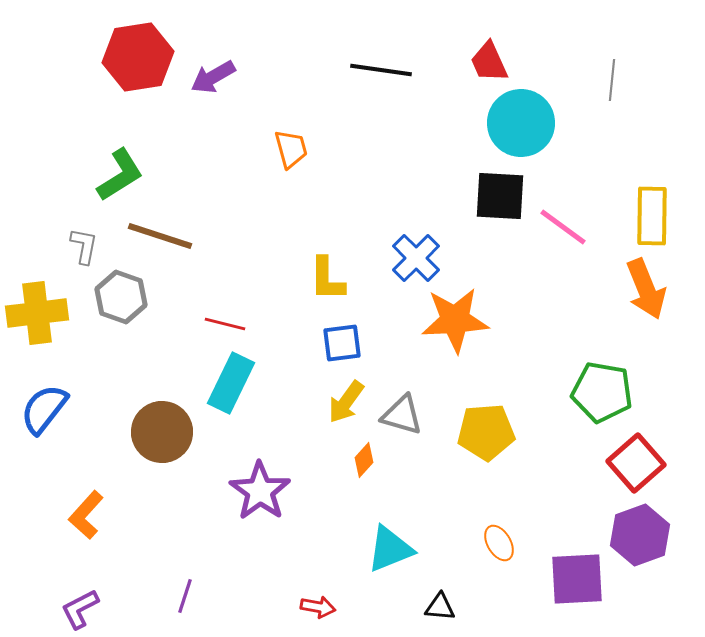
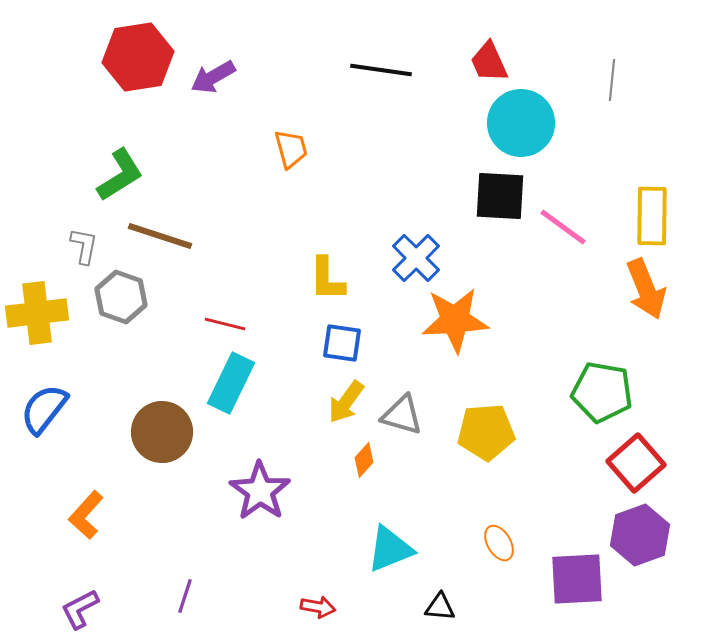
blue square: rotated 15 degrees clockwise
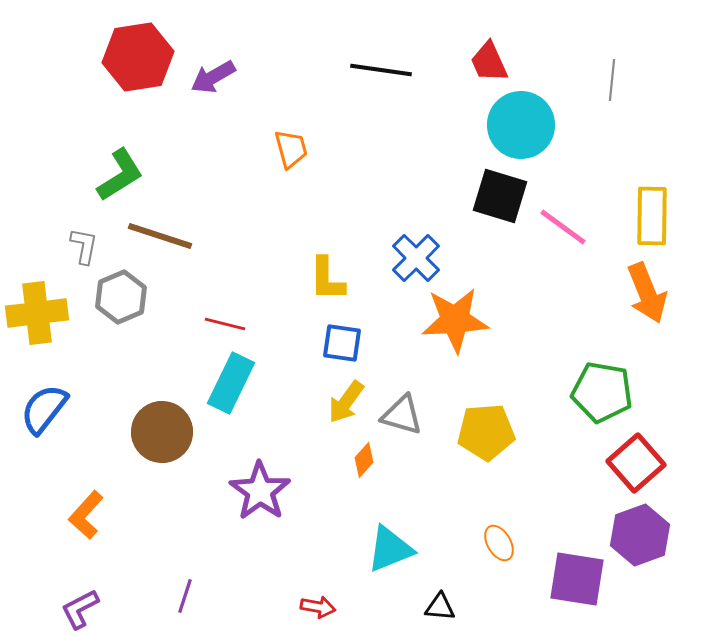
cyan circle: moved 2 px down
black square: rotated 14 degrees clockwise
orange arrow: moved 1 px right, 4 px down
gray hexagon: rotated 18 degrees clockwise
purple square: rotated 12 degrees clockwise
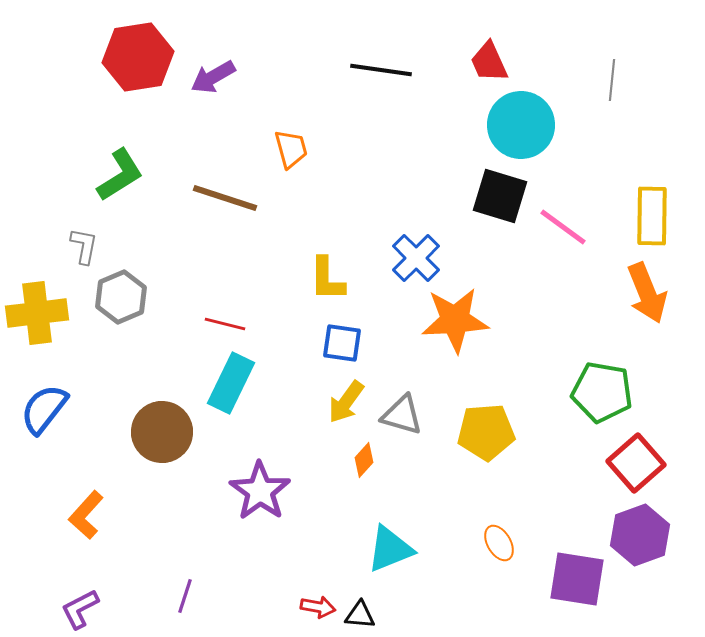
brown line: moved 65 px right, 38 px up
black triangle: moved 80 px left, 8 px down
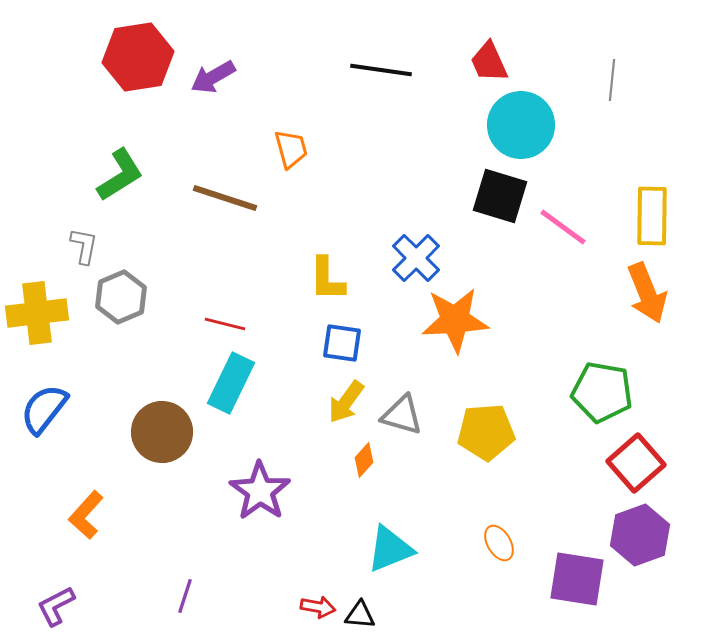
purple L-shape: moved 24 px left, 3 px up
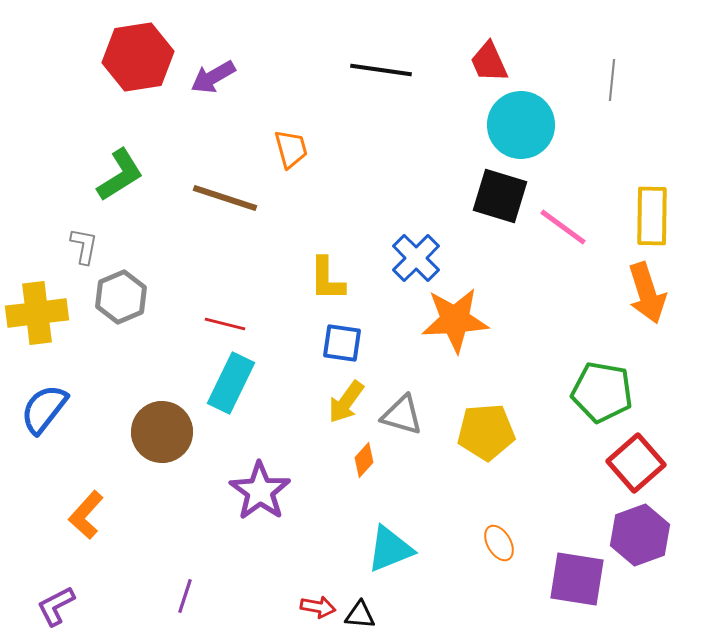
orange arrow: rotated 4 degrees clockwise
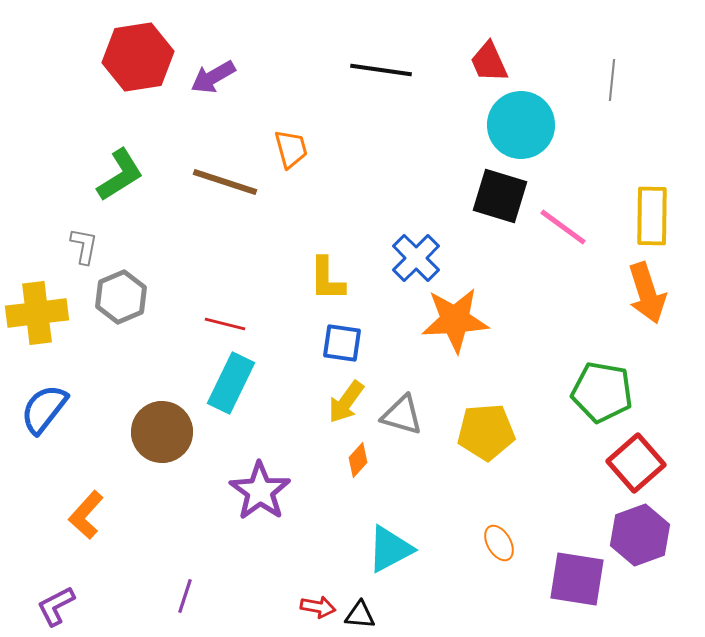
brown line: moved 16 px up
orange diamond: moved 6 px left
cyan triangle: rotated 6 degrees counterclockwise
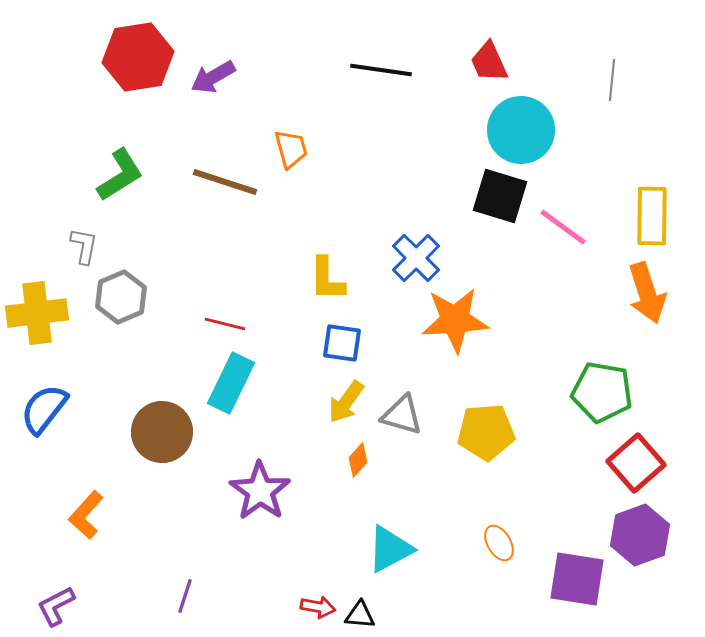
cyan circle: moved 5 px down
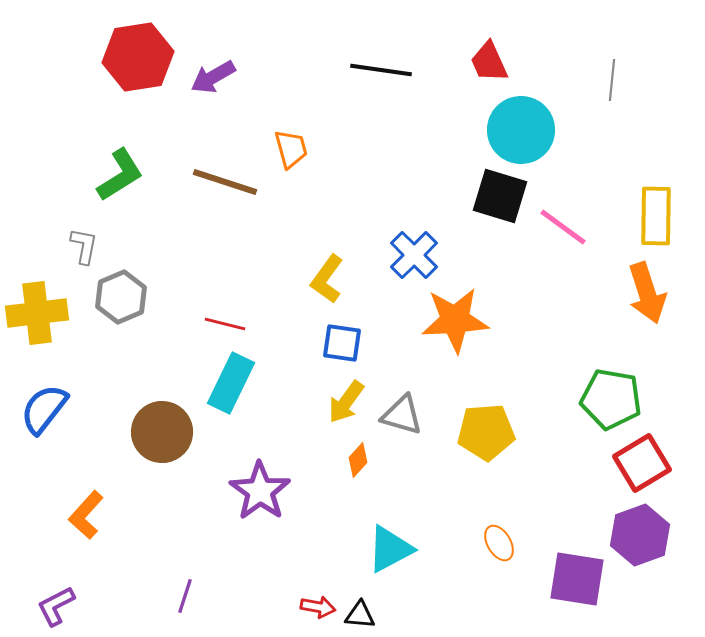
yellow rectangle: moved 4 px right
blue cross: moved 2 px left, 3 px up
yellow L-shape: rotated 36 degrees clockwise
green pentagon: moved 9 px right, 7 px down
red square: moved 6 px right; rotated 10 degrees clockwise
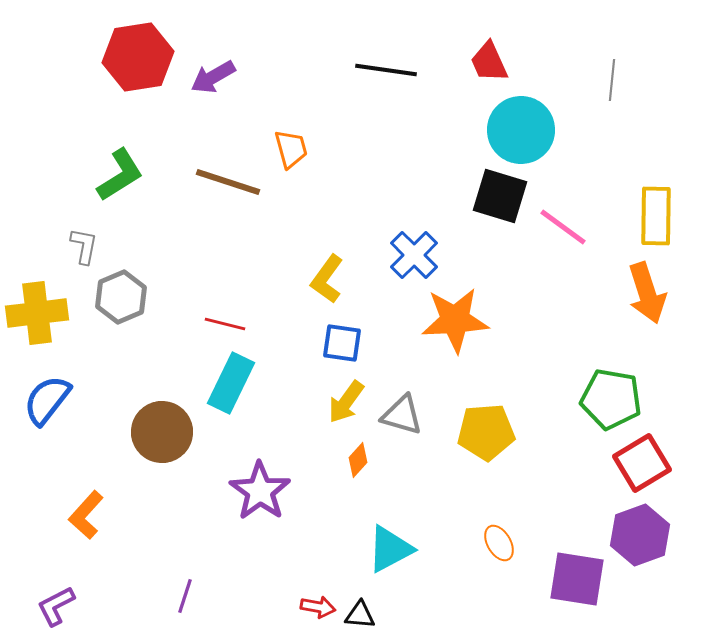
black line: moved 5 px right
brown line: moved 3 px right
blue semicircle: moved 3 px right, 9 px up
